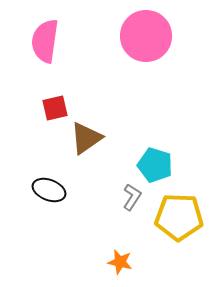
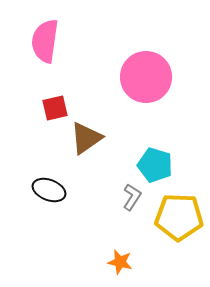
pink circle: moved 41 px down
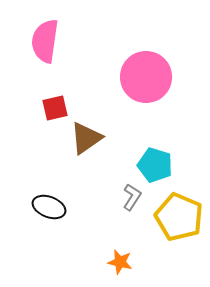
black ellipse: moved 17 px down
yellow pentagon: rotated 21 degrees clockwise
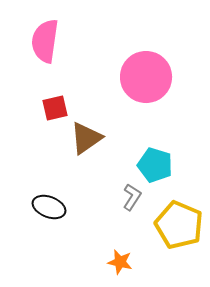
yellow pentagon: moved 8 px down
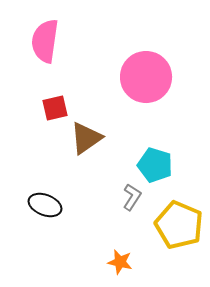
black ellipse: moved 4 px left, 2 px up
